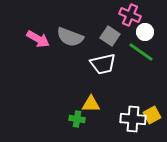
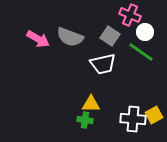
yellow square: moved 2 px right
green cross: moved 8 px right, 1 px down
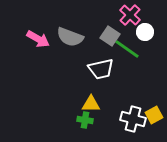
pink cross: rotated 20 degrees clockwise
green line: moved 14 px left, 3 px up
white trapezoid: moved 2 px left, 5 px down
white cross: rotated 10 degrees clockwise
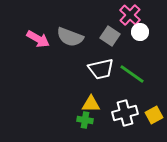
white circle: moved 5 px left
green line: moved 5 px right, 25 px down
white cross: moved 8 px left, 6 px up; rotated 30 degrees counterclockwise
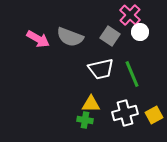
green line: rotated 32 degrees clockwise
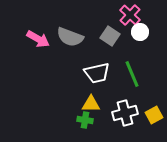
white trapezoid: moved 4 px left, 4 px down
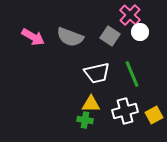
pink arrow: moved 5 px left, 2 px up
white cross: moved 2 px up
